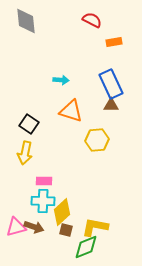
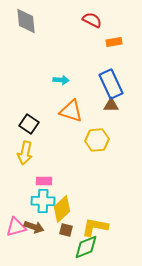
yellow diamond: moved 3 px up
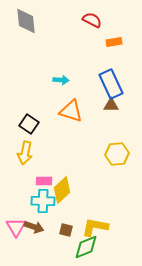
yellow hexagon: moved 20 px right, 14 px down
yellow diamond: moved 19 px up
pink triangle: rotated 45 degrees counterclockwise
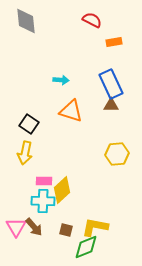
brown arrow: rotated 30 degrees clockwise
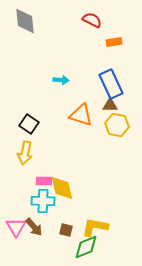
gray diamond: moved 1 px left
brown triangle: moved 1 px left
orange triangle: moved 10 px right, 4 px down
yellow hexagon: moved 29 px up; rotated 15 degrees clockwise
yellow diamond: moved 2 px up; rotated 60 degrees counterclockwise
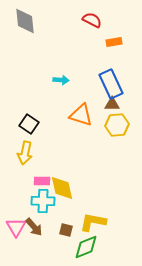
brown triangle: moved 2 px right, 1 px up
yellow hexagon: rotated 15 degrees counterclockwise
pink rectangle: moved 2 px left
yellow L-shape: moved 2 px left, 5 px up
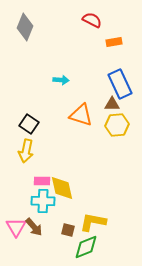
gray diamond: moved 6 px down; rotated 28 degrees clockwise
blue rectangle: moved 9 px right
yellow arrow: moved 1 px right, 2 px up
brown square: moved 2 px right
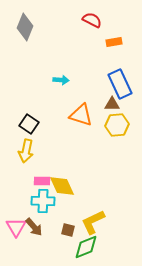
yellow diamond: moved 2 px up; rotated 12 degrees counterclockwise
yellow L-shape: rotated 36 degrees counterclockwise
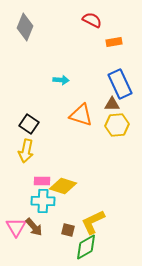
yellow diamond: moved 1 px right; rotated 48 degrees counterclockwise
green diamond: rotated 8 degrees counterclockwise
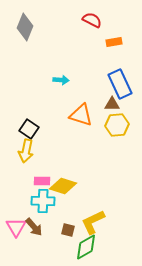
black square: moved 5 px down
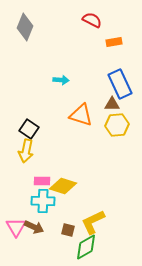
brown arrow: rotated 24 degrees counterclockwise
